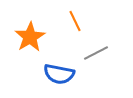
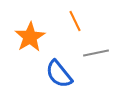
gray line: rotated 15 degrees clockwise
blue semicircle: rotated 40 degrees clockwise
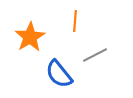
orange line: rotated 30 degrees clockwise
gray line: moved 1 px left, 2 px down; rotated 15 degrees counterclockwise
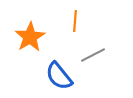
gray line: moved 2 px left
blue semicircle: moved 2 px down
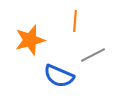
orange star: moved 3 px down; rotated 16 degrees clockwise
blue semicircle: rotated 28 degrees counterclockwise
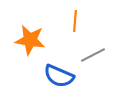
orange star: rotated 24 degrees clockwise
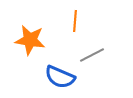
gray line: moved 1 px left
blue semicircle: moved 1 px right, 1 px down
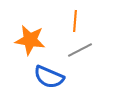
gray line: moved 12 px left, 5 px up
blue semicircle: moved 11 px left
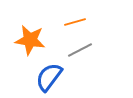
orange line: moved 1 px down; rotated 70 degrees clockwise
blue semicircle: rotated 104 degrees clockwise
